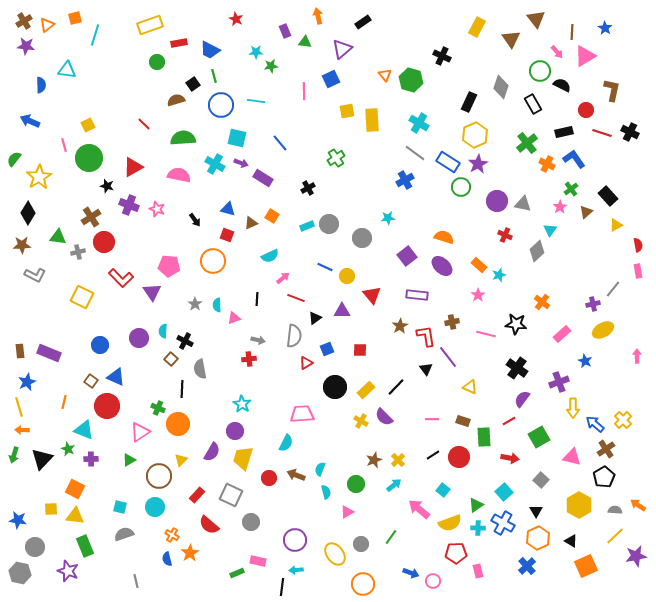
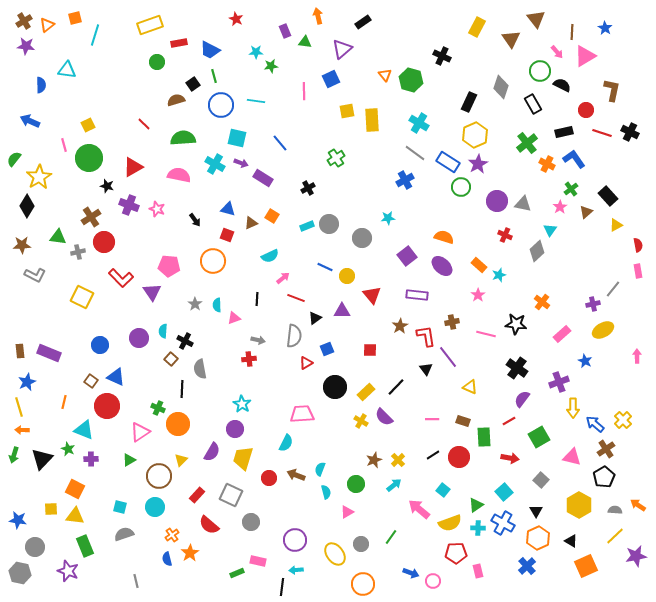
black diamond at (28, 213): moved 1 px left, 7 px up
red square at (360, 350): moved 10 px right
yellow rectangle at (366, 390): moved 2 px down
purple circle at (235, 431): moved 2 px up
orange cross at (172, 535): rotated 24 degrees clockwise
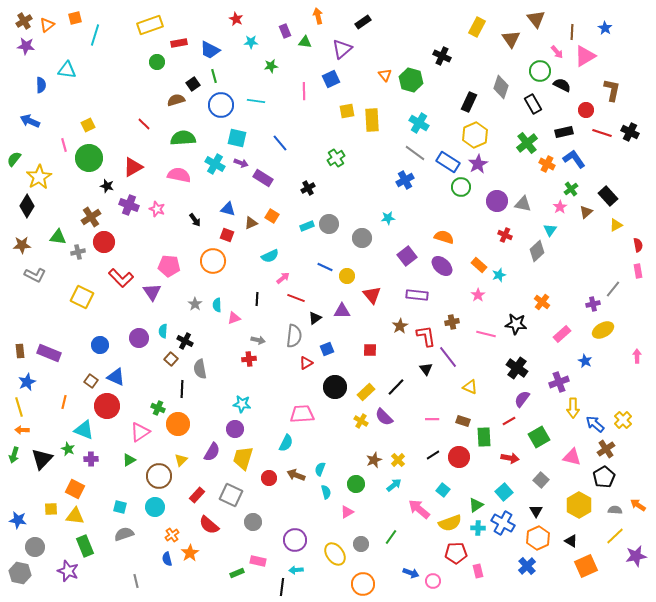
cyan star at (256, 52): moved 5 px left, 10 px up
cyan star at (242, 404): rotated 24 degrees counterclockwise
gray circle at (251, 522): moved 2 px right
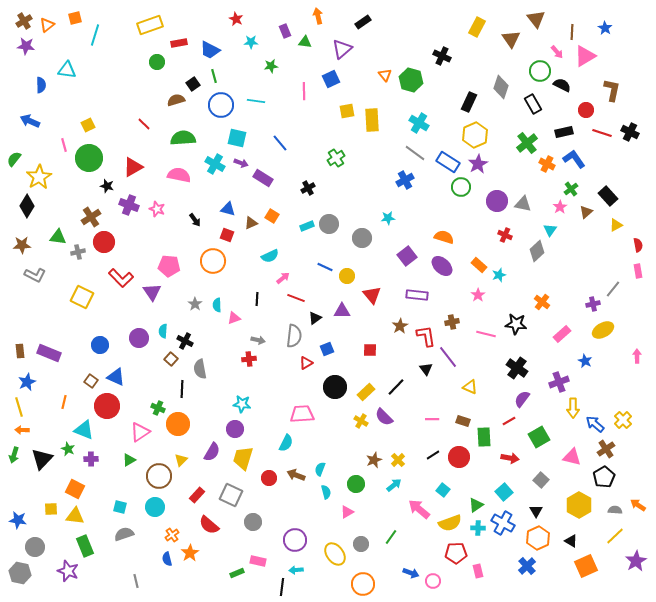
purple star at (636, 556): moved 5 px down; rotated 20 degrees counterclockwise
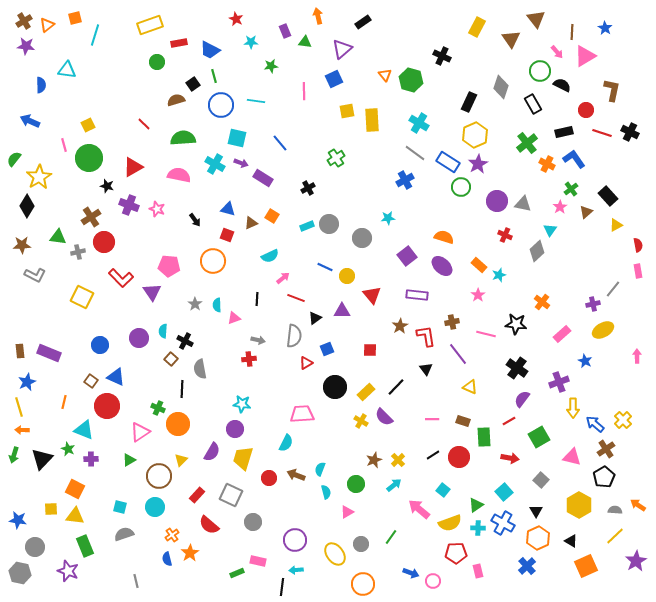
blue square at (331, 79): moved 3 px right
purple line at (448, 357): moved 10 px right, 3 px up
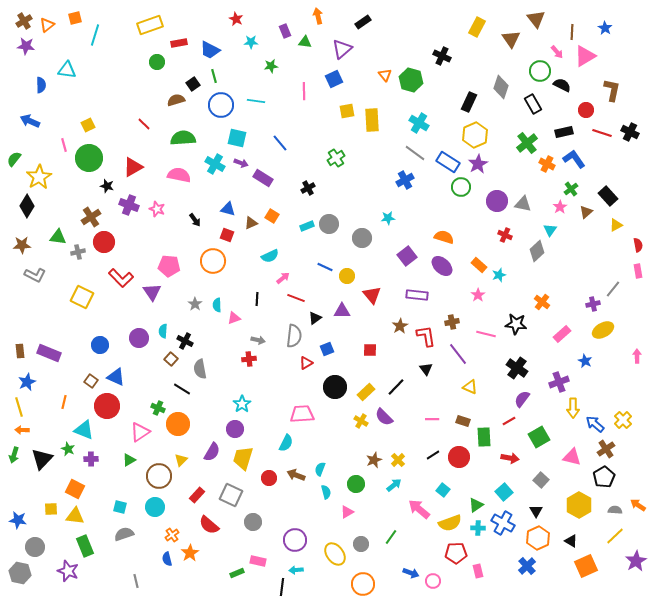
black line at (182, 389): rotated 60 degrees counterclockwise
cyan star at (242, 404): rotated 30 degrees clockwise
